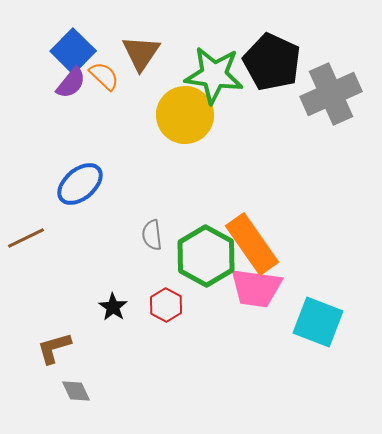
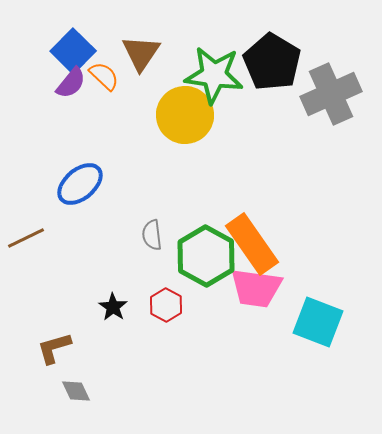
black pentagon: rotated 6 degrees clockwise
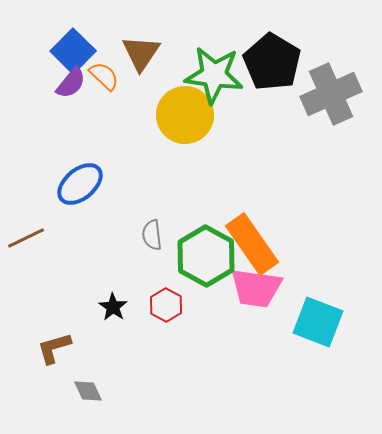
gray diamond: moved 12 px right
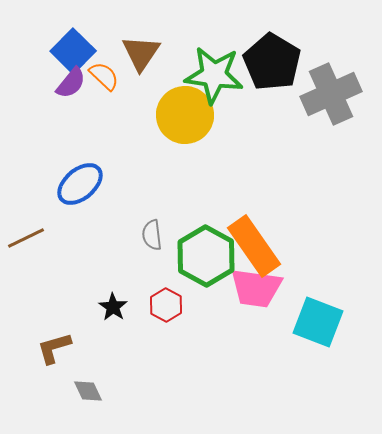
orange rectangle: moved 2 px right, 2 px down
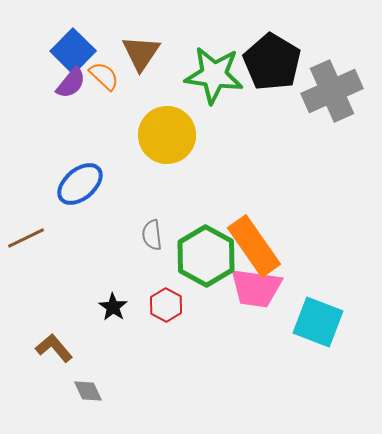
gray cross: moved 1 px right, 3 px up
yellow circle: moved 18 px left, 20 px down
brown L-shape: rotated 66 degrees clockwise
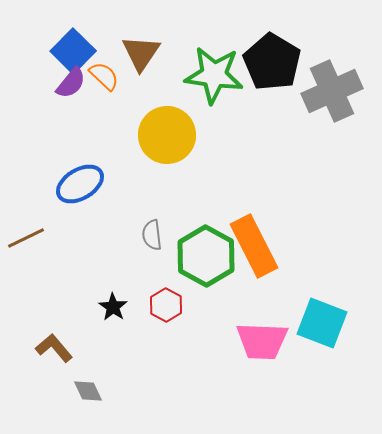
blue ellipse: rotated 9 degrees clockwise
orange rectangle: rotated 8 degrees clockwise
pink trapezoid: moved 6 px right, 53 px down; rotated 6 degrees counterclockwise
cyan square: moved 4 px right, 1 px down
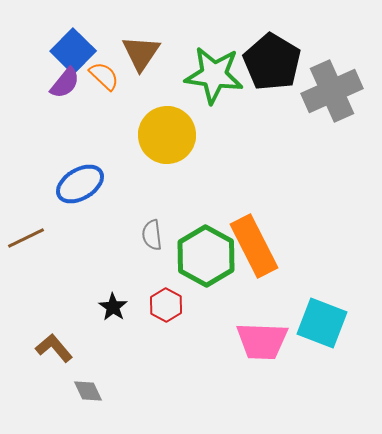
purple semicircle: moved 6 px left
